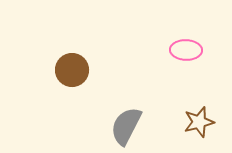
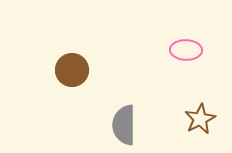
brown star: moved 1 px right, 3 px up; rotated 12 degrees counterclockwise
gray semicircle: moved 2 px left, 1 px up; rotated 27 degrees counterclockwise
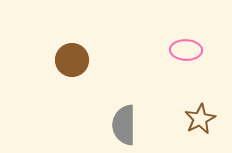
brown circle: moved 10 px up
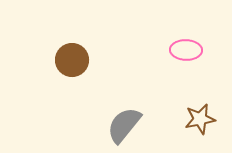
brown star: rotated 16 degrees clockwise
gray semicircle: rotated 39 degrees clockwise
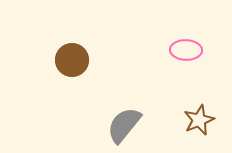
brown star: moved 1 px left, 1 px down; rotated 12 degrees counterclockwise
